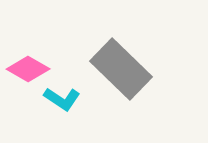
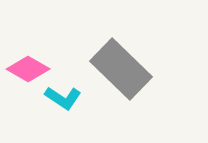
cyan L-shape: moved 1 px right, 1 px up
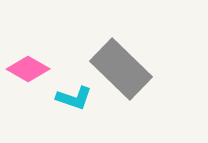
cyan L-shape: moved 11 px right; rotated 15 degrees counterclockwise
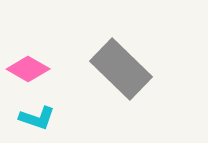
cyan L-shape: moved 37 px left, 20 px down
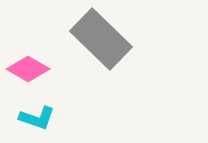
gray rectangle: moved 20 px left, 30 px up
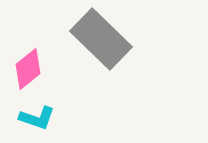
pink diamond: rotated 69 degrees counterclockwise
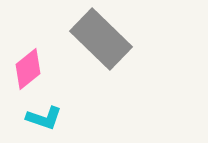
cyan L-shape: moved 7 px right
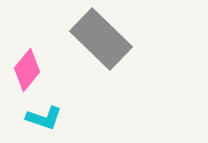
pink diamond: moved 1 px left, 1 px down; rotated 12 degrees counterclockwise
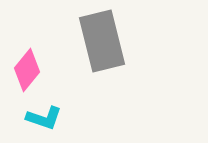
gray rectangle: moved 1 px right, 2 px down; rotated 32 degrees clockwise
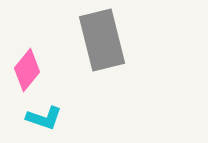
gray rectangle: moved 1 px up
